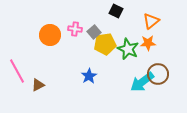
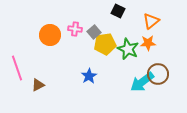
black square: moved 2 px right
pink line: moved 3 px up; rotated 10 degrees clockwise
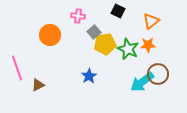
pink cross: moved 3 px right, 13 px up
orange star: moved 2 px down
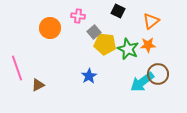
orange circle: moved 7 px up
yellow pentagon: rotated 15 degrees clockwise
